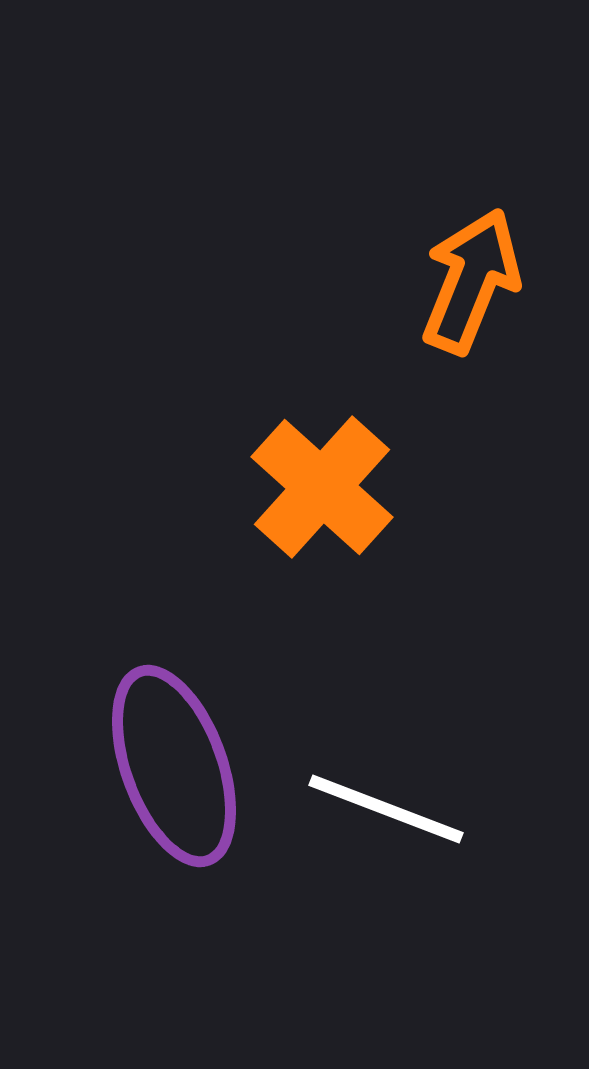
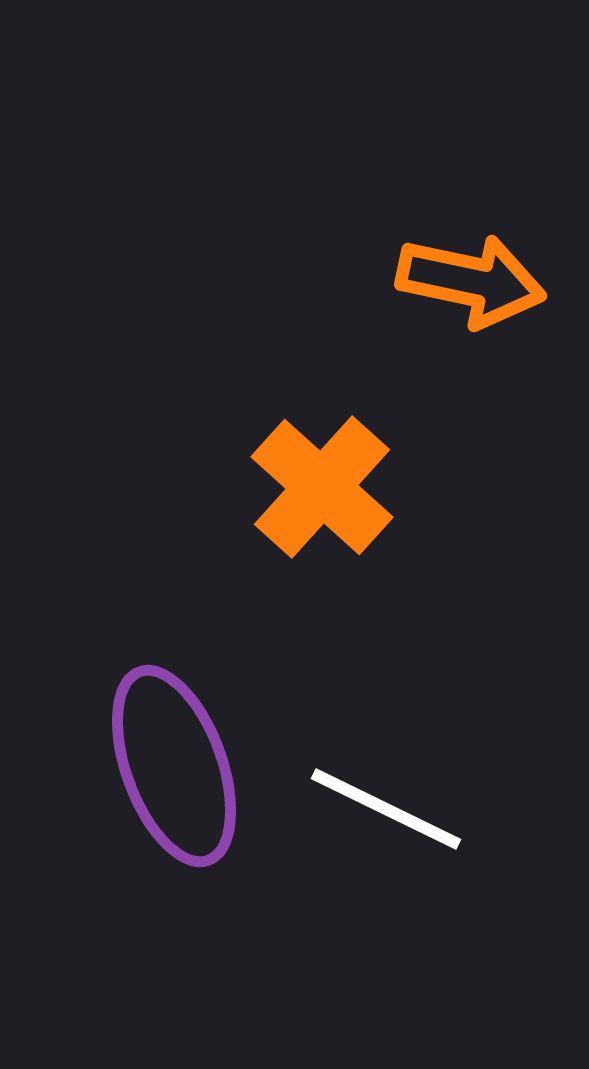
orange arrow: rotated 80 degrees clockwise
white line: rotated 5 degrees clockwise
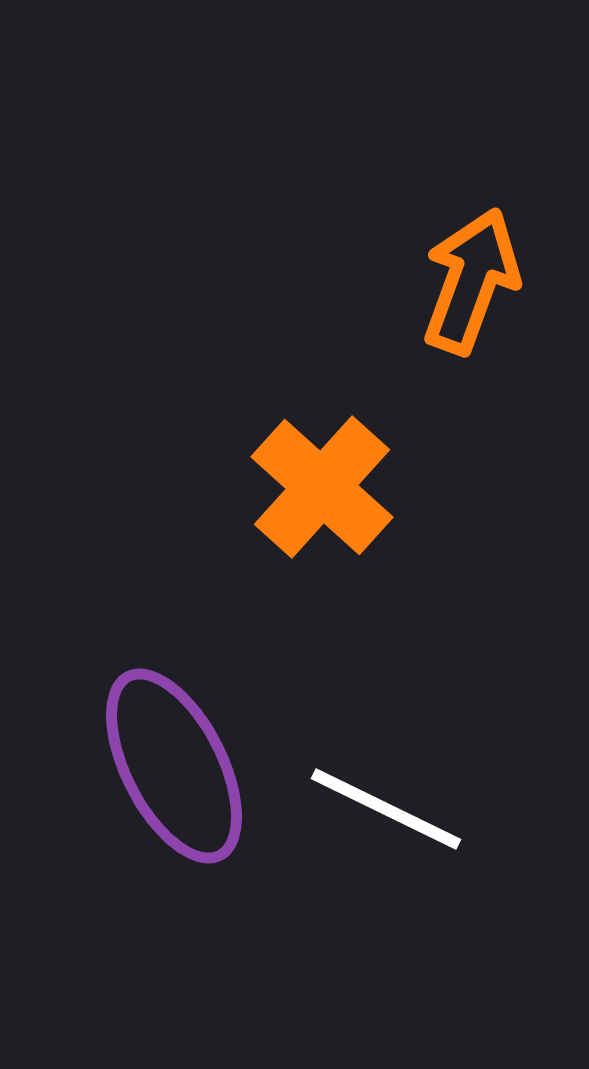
orange arrow: rotated 82 degrees counterclockwise
purple ellipse: rotated 7 degrees counterclockwise
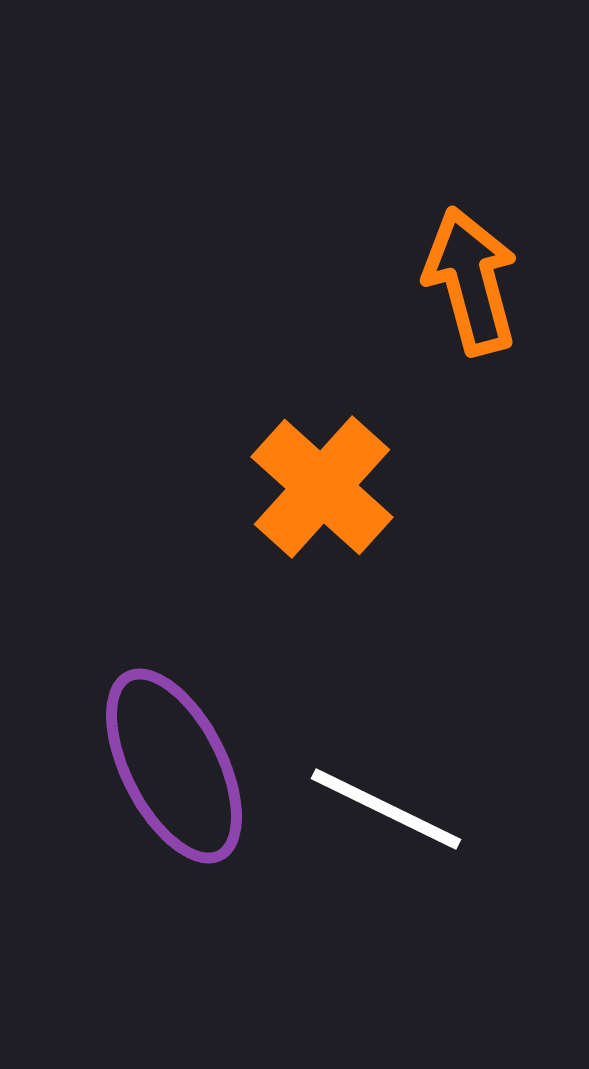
orange arrow: rotated 35 degrees counterclockwise
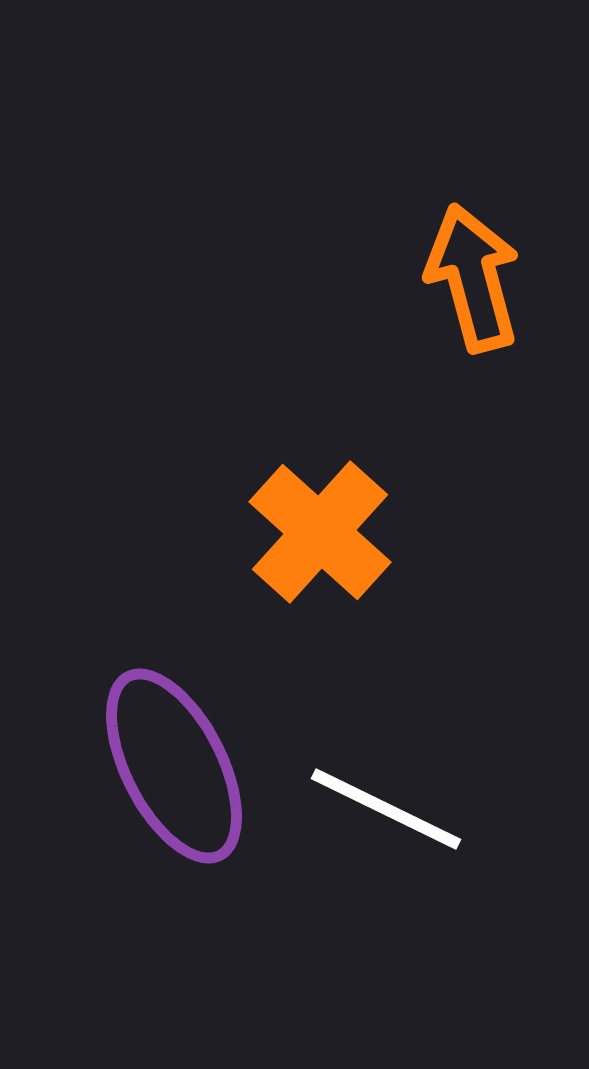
orange arrow: moved 2 px right, 3 px up
orange cross: moved 2 px left, 45 px down
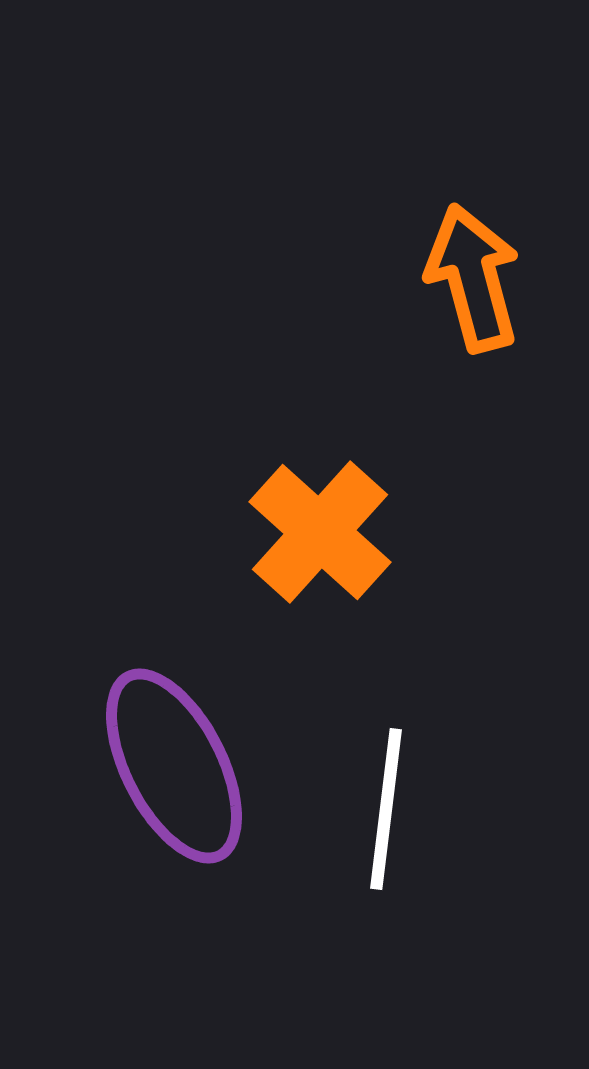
white line: rotated 71 degrees clockwise
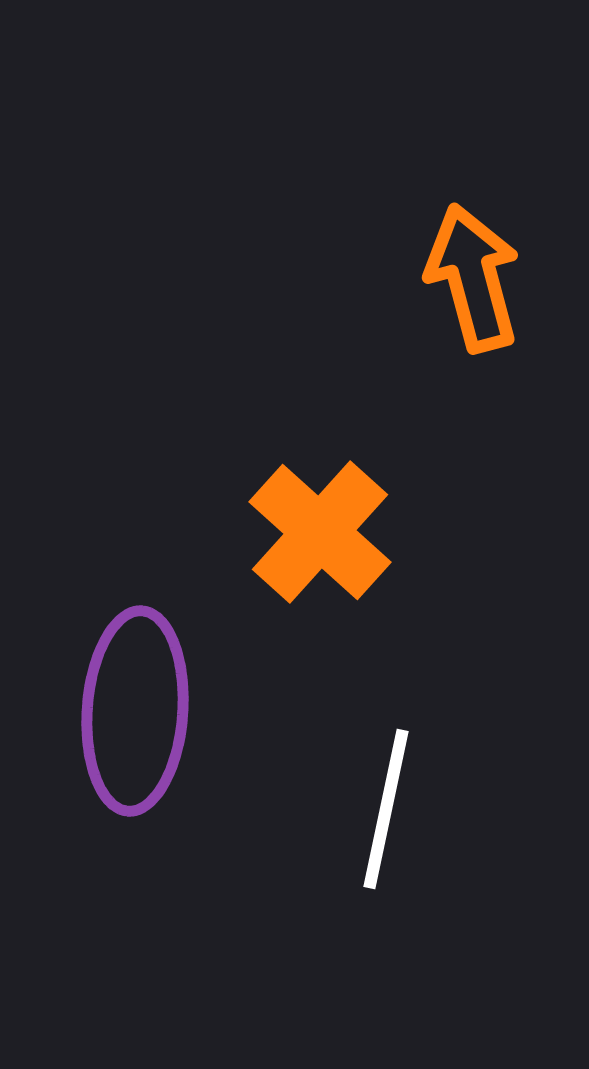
purple ellipse: moved 39 px left, 55 px up; rotated 31 degrees clockwise
white line: rotated 5 degrees clockwise
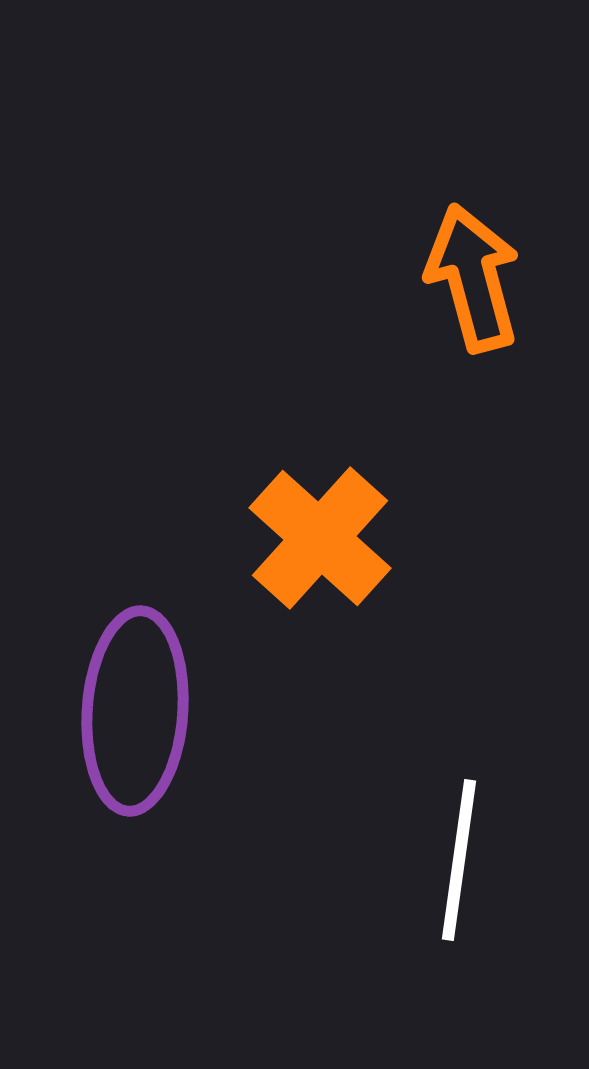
orange cross: moved 6 px down
white line: moved 73 px right, 51 px down; rotated 4 degrees counterclockwise
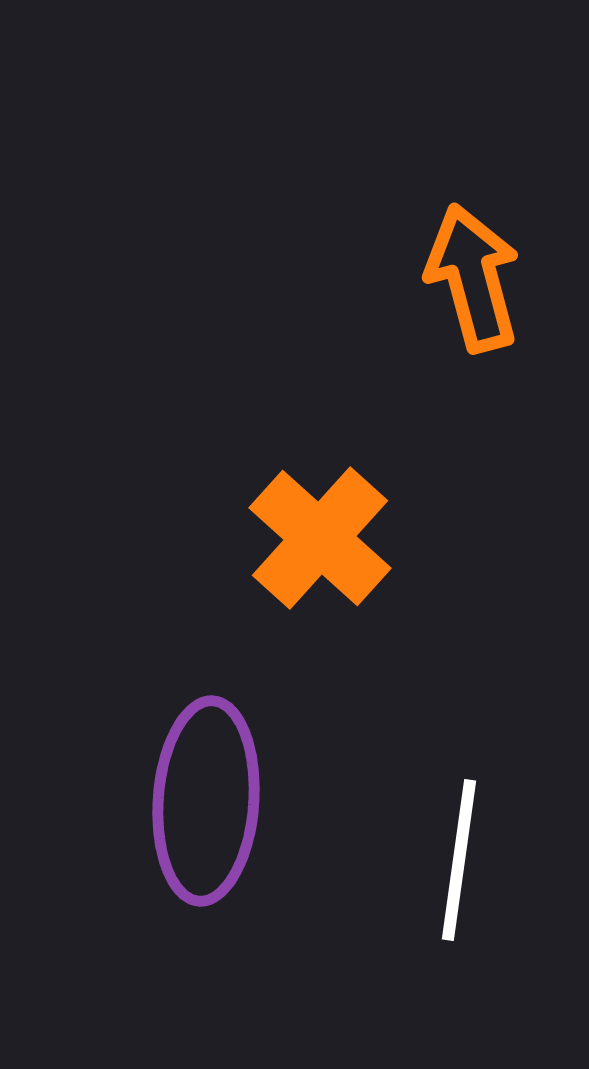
purple ellipse: moved 71 px right, 90 px down
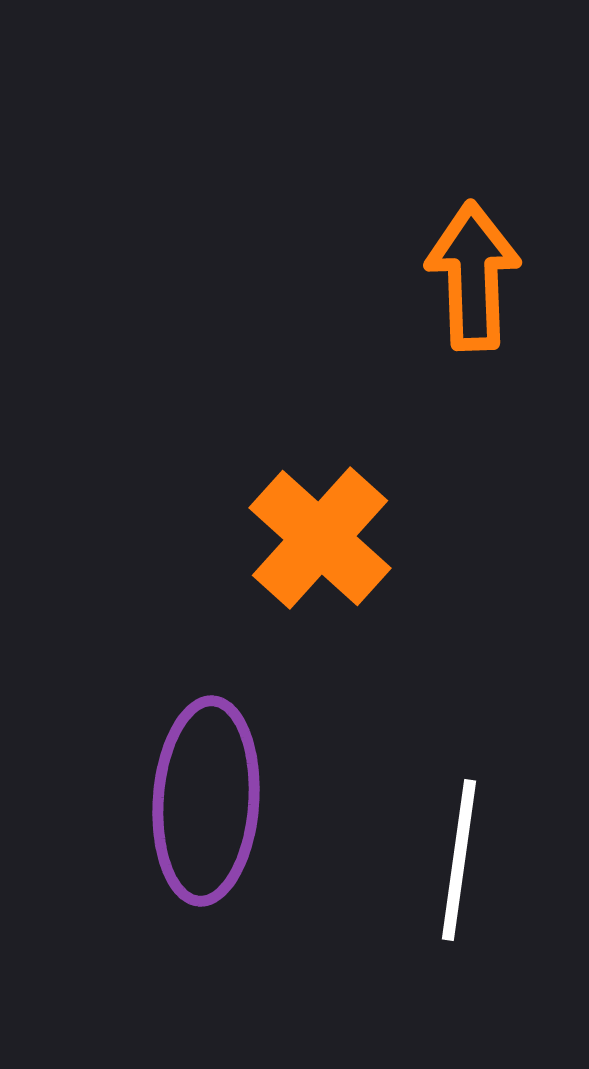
orange arrow: moved 2 px up; rotated 13 degrees clockwise
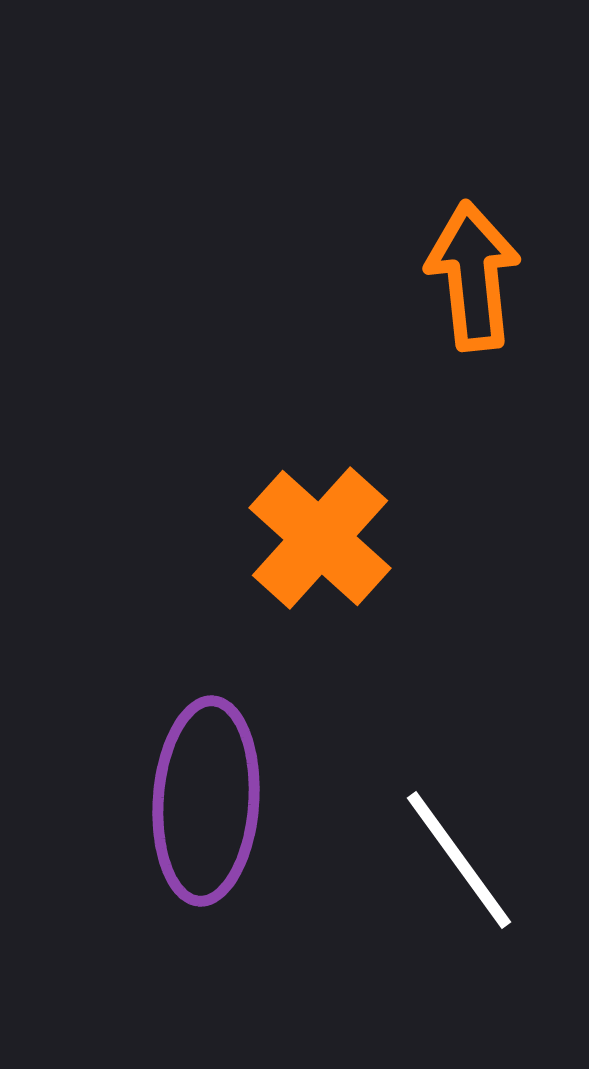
orange arrow: rotated 4 degrees counterclockwise
white line: rotated 44 degrees counterclockwise
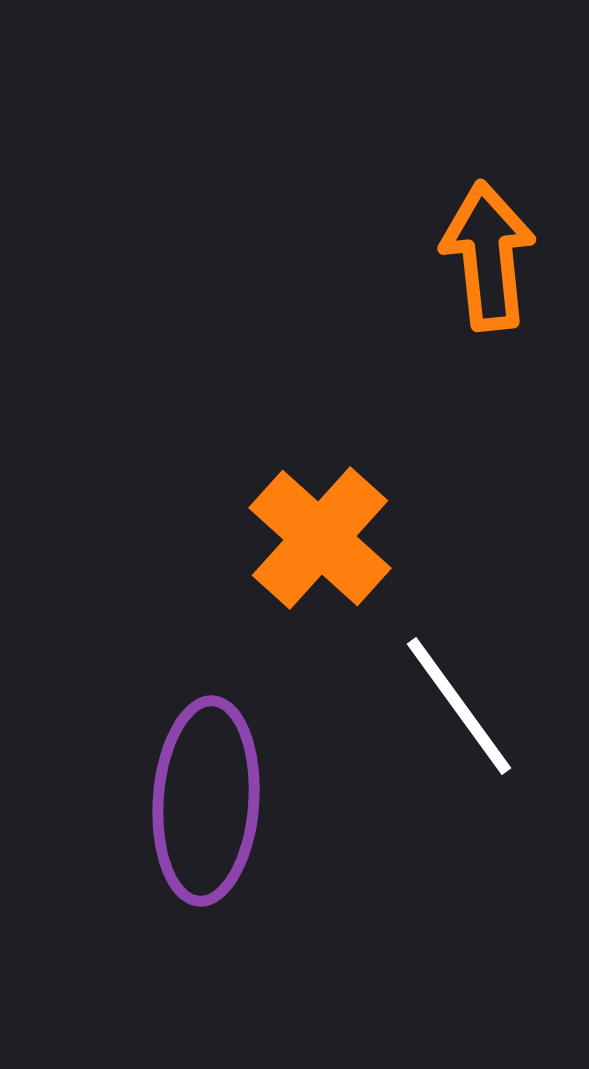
orange arrow: moved 15 px right, 20 px up
white line: moved 154 px up
